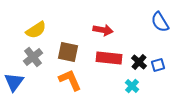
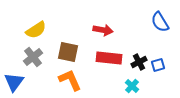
black cross: rotated 21 degrees clockwise
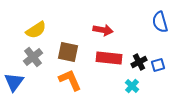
blue semicircle: rotated 15 degrees clockwise
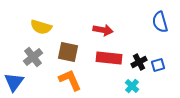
yellow semicircle: moved 5 px right, 3 px up; rotated 50 degrees clockwise
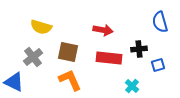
black cross: moved 13 px up; rotated 21 degrees clockwise
blue triangle: rotated 40 degrees counterclockwise
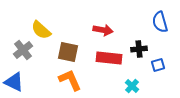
yellow semicircle: moved 3 px down; rotated 25 degrees clockwise
gray cross: moved 10 px left, 7 px up
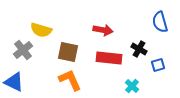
yellow semicircle: rotated 25 degrees counterclockwise
black cross: rotated 35 degrees clockwise
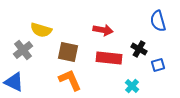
blue semicircle: moved 2 px left, 1 px up
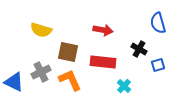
blue semicircle: moved 2 px down
gray cross: moved 18 px right, 22 px down; rotated 12 degrees clockwise
red rectangle: moved 6 px left, 4 px down
cyan cross: moved 8 px left
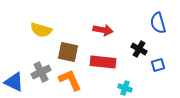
cyan cross: moved 1 px right, 2 px down; rotated 24 degrees counterclockwise
